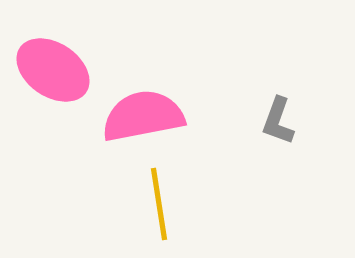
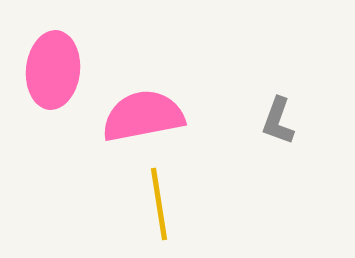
pink ellipse: rotated 62 degrees clockwise
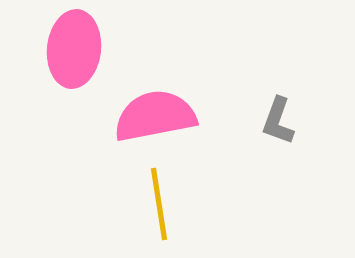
pink ellipse: moved 21 px right, 21 px up
pink semicircle: moved 12 px right
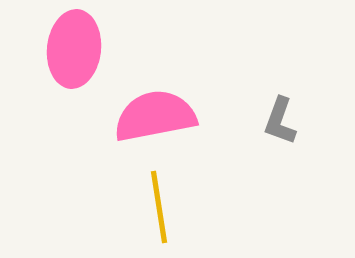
gray L-shape: moved 2 px right
yellow line: moved 3 px down
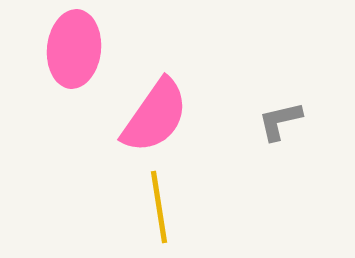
pink semicircle: rotated 136 degrees clockwise
gray L-shape: rotated 57 degrees clockwise
